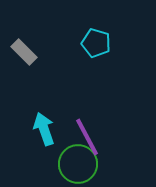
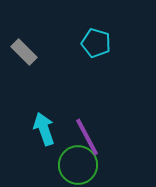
green circle: moved 1 px down
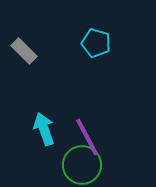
gray rectangle: moved 1 px up
green circle: moved 4 px right
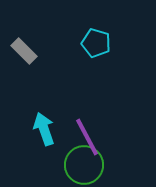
green circle: moved 2 px right
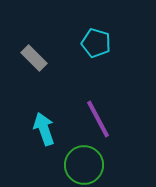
gray rectangle: moved 10 px right, 7 px down
purple line: moved 11 px right, 18 px up
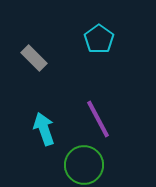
cyan pentagon: moved 3 px right, 4 px up; rotated 20 degrees clockwise
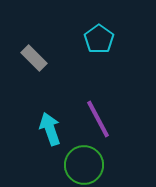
cyan arrow: moved 6 px right
